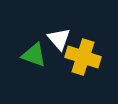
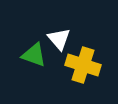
yellow cross: moved 8 px down
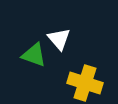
yellow cross: moved 2 px right, 18 px down
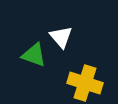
white triangle: moved 2 px right, 2 px up
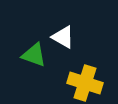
white triangle: moved 2 px right; rotated 20 degrees counterclockwise
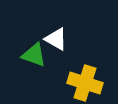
white triangle: moved 7 px left, 2 px down
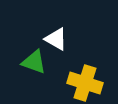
green triangle: moved 7 px down
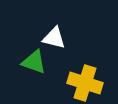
white triangle: moved 2 px left, 1 px up; rotated 15 degrees counterclockwise
